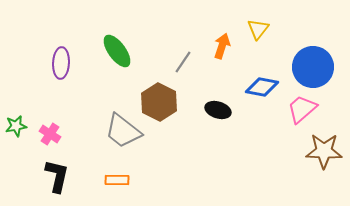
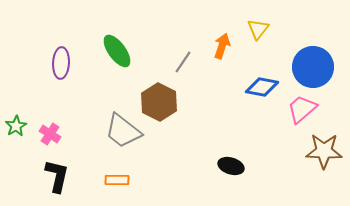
black ellipse: moved 13 px right, 56 px down
green star: rotated 20 degrees counterclockwise
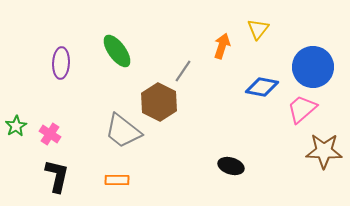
gray line: moved 9 px down
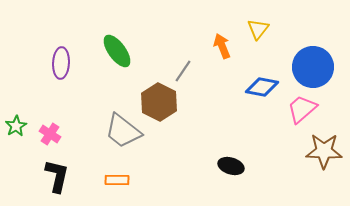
orange arrow: rotated 40 degrees counterclockwise
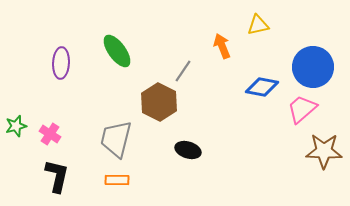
yellow triangle: moved 4 px up; rotated 40 degrees clockwise
green star: rotated 15 degrees clockwise
gray trapezoid: moved 7 px left, 8 px down; rotated 66 degrees clockwise
black ellipse: moved 43 px left, 16 px up
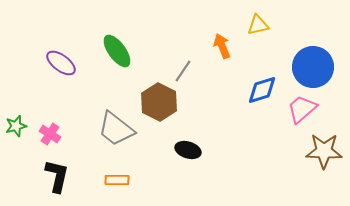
purple ellipse: rotated 56 degrees counterclockwise
blue diamond: moved 3 px down; rotated 28 degrees counterclockwise
gray trapezoid: moved 10 px up; rotated 66 degrees counterclockwise
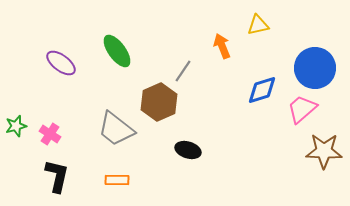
blue circle: moved 2 px right, 1 px down
brown hexagon: rotated 9 degrees clockwise
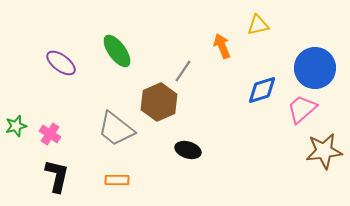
brown star: rotated 9 degrees counterclockwise
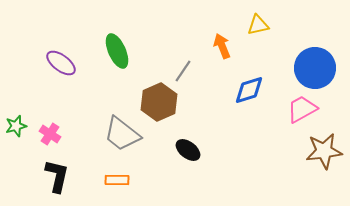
green ellipse: rotated 12 degrees clockwise
blue diamond: moved 13 px left
pink trapezoid: rotated 12 degrees clockwise
gray trapezoid: moved 6 px right, 5 px down
black ellipse: rotated 20 degrees clockwise
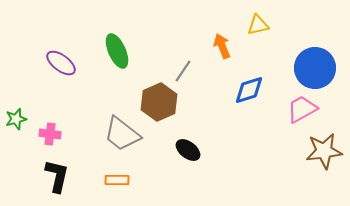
green star: moved 7 px up
pink cross: rotated 25 degrees counterclockwise
